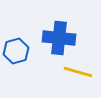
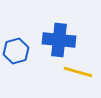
blue cross: moved 2 px down
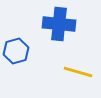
blue cross: moved 16 px up
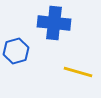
blue cross: moved 5 px left, 1 px up
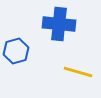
blue cross: moved 5 px right, 1 px down
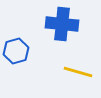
blue cross: moved 3 px right
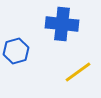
yellow line: rotated 52 degrees counterclockwise
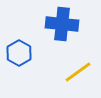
blue hexagon: moved 3 px right, 2 px down; rotated 15 degrees counterclockwise
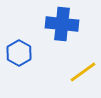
yellow line: moved 5 px right
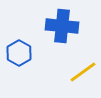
blue cross: moved 2 px down
